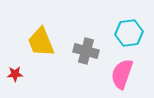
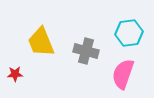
pink semicircle: moved 1 px right
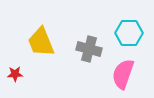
cyan hexagon: rotated 8 degrees clockwise
gray cross: moved 3 px right, 2 px up
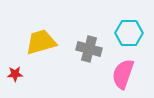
yellow trapezoid: rotated 96 degrees clockwise
